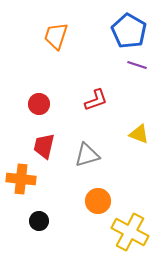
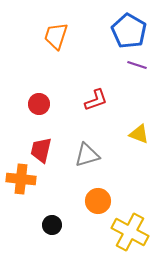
red trapezoid: moved 3 px left, 4 px down
black circle: moved 13 px right, 4 px down
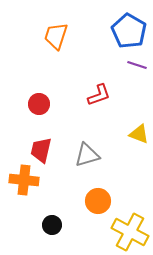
red L-shape: moved 3 px right, 5 px up
orange cross: moved 3 px right, 1 px down
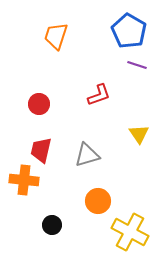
yellow triangle: rotated 35 degrees clockwise
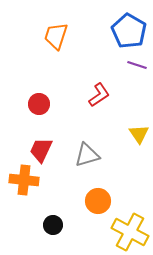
red L-shape: rotated 15 degrees counterclockwise
red trapezoid: rotated 12 degrees clockwise
black circle: moved 1 px right
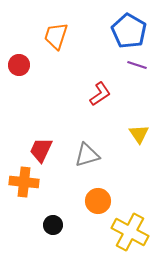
red L-shape: moved 1 px right, 1 px up
red circle: moved 20 px left, 39 px up
orange cross: moved 2 px down
